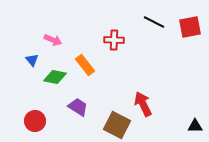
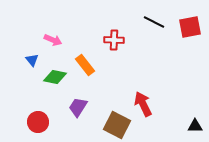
purple trapezoid: rotated 90 degrees counterclockwise
red circle: moved 3 px right, 1 px down
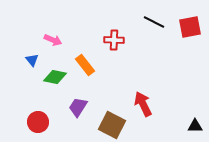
brown square: moved 5 px left
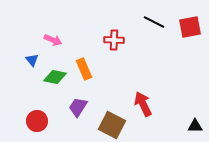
orange rectangle: moved 1 px left, 4 px down; rotated 15 degrees clockwise
red circle: moved 1 px left, 1 px up
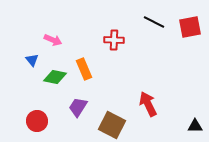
red arrow: moved 5 px right
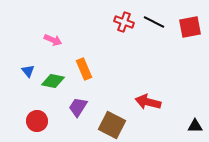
red cross: moved 10 px right, 18 px up; rotated 18 degrees clockwise
blue triangle: moved 4 px left, 11 px down
green diamond: moved 2 px left, 4 px down
red arrow: moved 2 px up; rotated 50 degrees counterclockwise
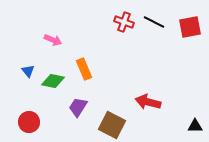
red circle: moved 8 px left, 1 px down
